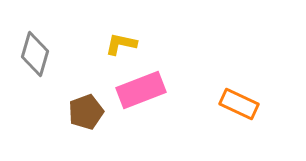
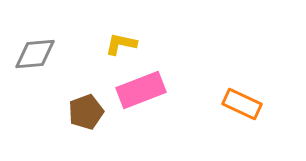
gray diamond: rotated 69 degrees clockwise
orange rectangle: moved 3 px right
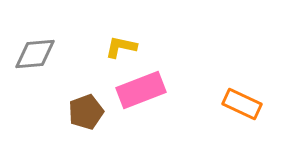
yellow L-shape: moved 3 px down
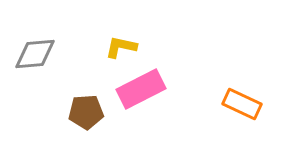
pink rectangle: moved 1 px up; rotated 6 degrees counterclockwise
brown pentagon: rotated 16 degrees clockwise
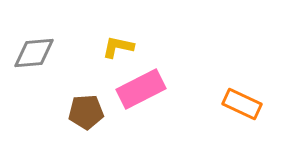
yellow L-shape: moved 3 px left
gray diamond: moved 1 px left, 1 px up
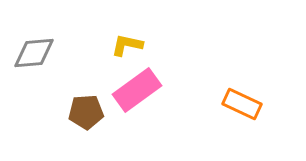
yellow L-shape: moved 9 px right, 2 px up
pink rectangle: moved 4 px left, 1 px down; rotated 9 degrees counterclockwise
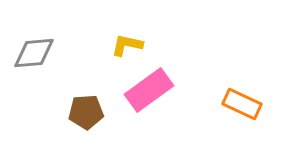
pink rectangle: moved 12 px right
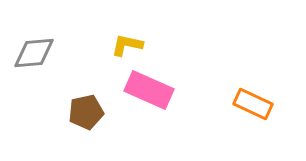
pink rectangle: rotated 60 degrees clockwise
orange rectangle: moved 11 px right
brown pentagon: rotated 8 degrees counterclockwise
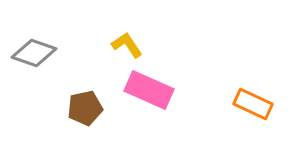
yellow L-shape: rotated 44 degrees clockwise
gray diamond: rotated 24 degrees clockwise
brown pentagon: moved 1 px left, 4 px up
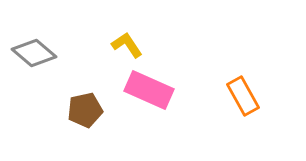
gray diamond: rotated 21 degrees clockwise
orange rectangle: moved 10 px left, 8 px up; rotated 36 degrees clockwise
brown pentagon: moved 2 px down
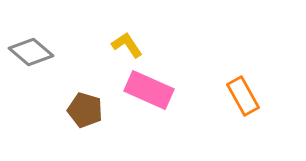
gray diamond: moved 3 px left, 1 px up
brown pentagon: rotated 28 degrees clockwise
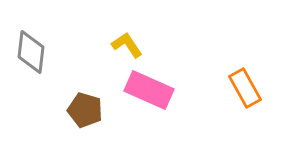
gray diamond: rotated 57 degrees clockwise
orange rectangle: moved 2 px right, 8 px up
